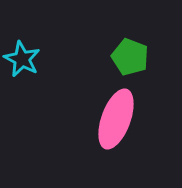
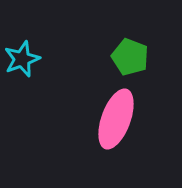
cyan star: rotated 24 degrees clockwise
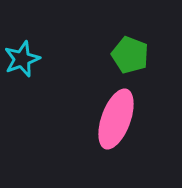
green pentagon: moved 2 px up
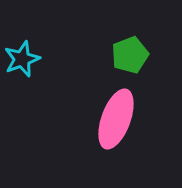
green pentagon: rotated 30 degrees clockwise
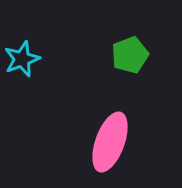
pink ellipse: moved 6 px left, 23 px down
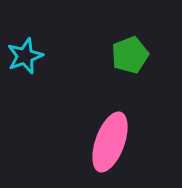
cyan star: moved 3 px right, 3 px up
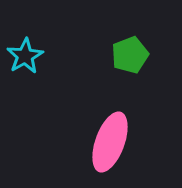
cyan star: rotated 9 degrees counterclockwise
